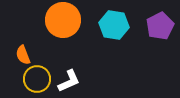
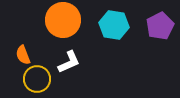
white L-shape: moved 19 px up
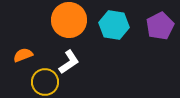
orange circle: moved 6 px right
orange semicircle: rotated 90 degrees clockwise
white L-shape: rotated 10 degrees counterclockwise
yellow circle: moved 8 px right, 3 px down
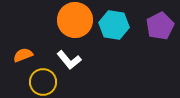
orange circle: moved 6 px right
white L-shape: moved 2 px up; rotated 85 degrees clockwise
yellow circle: moved 2 px left
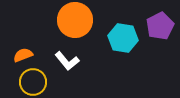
cyan hexagon: moved 9 px right, 13 px down
white L-shape: moved 2 px left, 1 px down
yellow circle: moved 10 px left
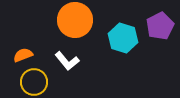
cyan hexagon: rotated 8 degrees clockwise
yellow circle: moved 1 px right
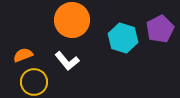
orange circle: moved 3 px left
purple pentagon: moved 3 px down
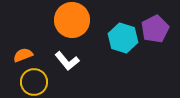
purple pentagon: moved 5 px left
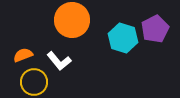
white L-shape: moved 8 px left
